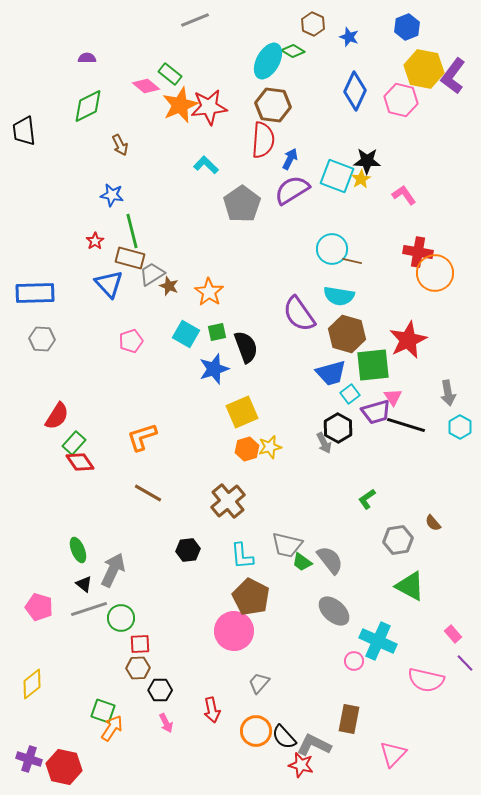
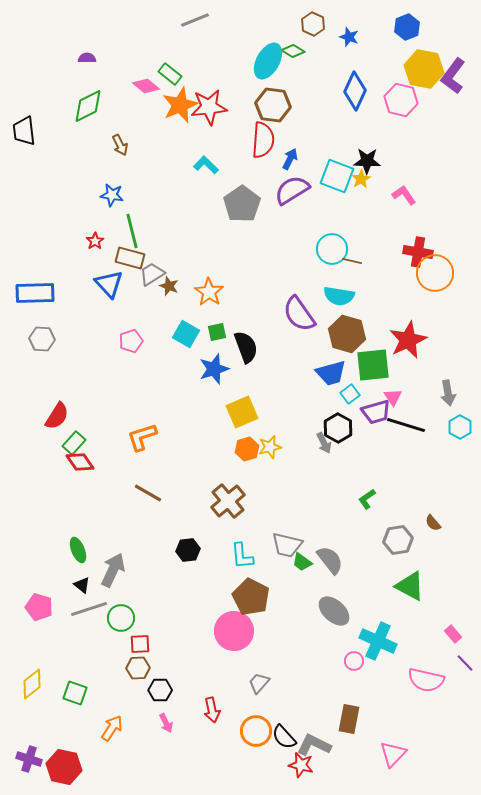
black triangle at (84, 584): moved 2 px left, 1 px down
green square at (103, 711): moved 28 px left, 18 px up
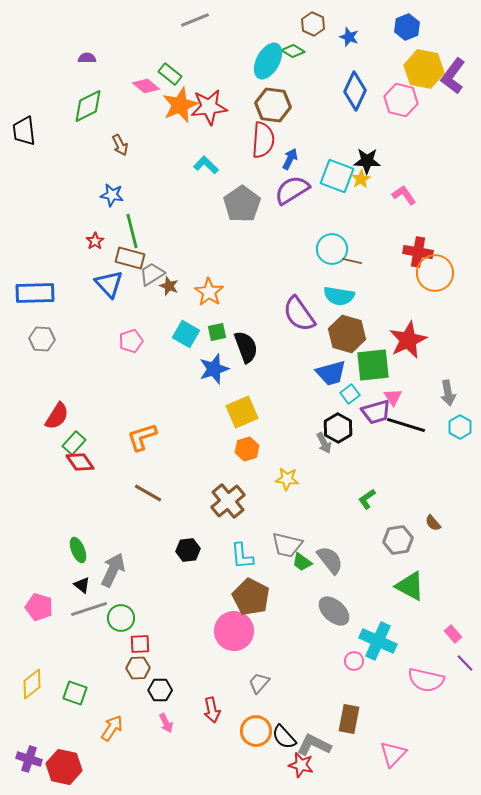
yellow star at (270, 447): moved 17 px right, 32 px down; rotated 20 degrees clockwise
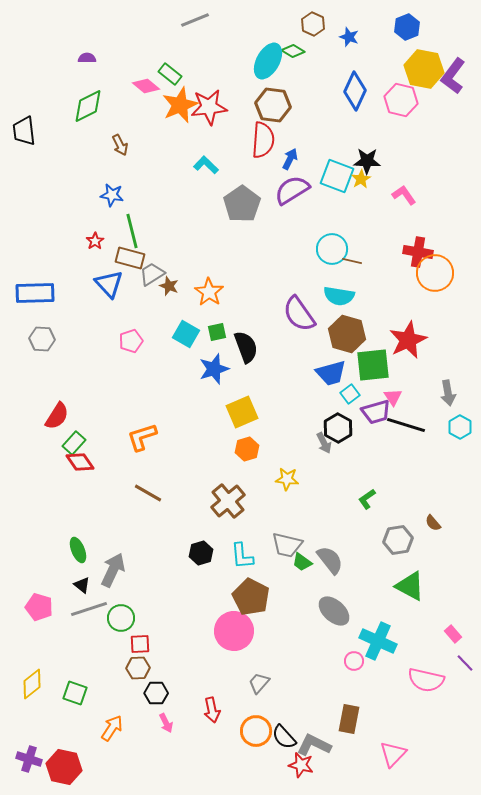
black hexagon at (188, 550): moved 13 px right, 3 px down; rotated 10 degrees counterclockwise
black hexagon at (160, 690): moved 4 px left, 3 px down
